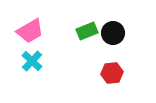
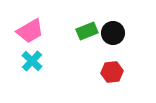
red hexagon: moved 1 px up
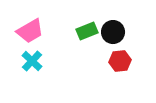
black circle: moved 1 px up
red hexagon: moved 8 px right, 11 px up
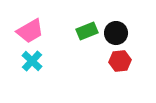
black circle: moved 3 px right, 1 px down
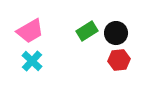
green rectangle: rotated 10 degrees counterclockwise
red hexagon: moved 1 px left, 1 px up
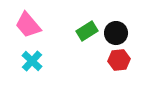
pink trapezoid: moved 2 px left, 6 px up; rotated 80 degrees clockwise
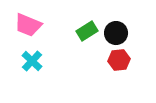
pink trapezoid: rotated 28 degrees counterclockwise
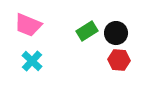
red hexagon: rotated 10 degrees clockwise
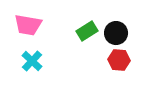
pink trapezoid: rotated 12 degrees counterclockwise
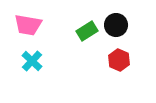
black circle: moved 8 px up
red hexagon: rotated 20 degrees clockwise
